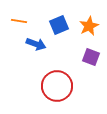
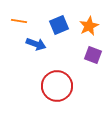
purple square: moved 2 px right, 2 px up
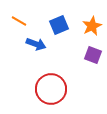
orange line: rotated 21 degrees clockwise
orange star: moved 3 px right
red circle: moved 6 px left, 3 px down
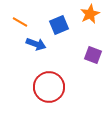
orange line: moved 1 px right, 1 px down
orange star: moved 2 px left, 12 px up
red circle: moved 2 px left, 2 px up
